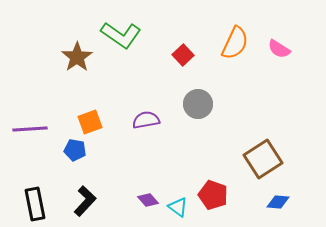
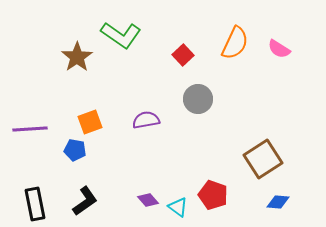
gray circle: moved 5 px up
black L-shape: rotated 12 degrees clockwise
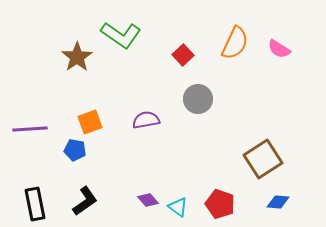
red pentagon: moved 7 px right, 9 px down
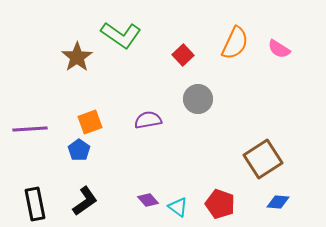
purple semicircle: moved 2 px right
blue pentagon: moved 4 px right; rotated 25 degrees clockwise
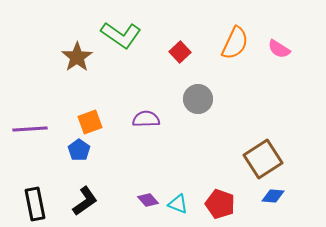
red square: moved 3 px left, 3 px up
purple semicircle: moved 2 px left, 1 px up; rotated 8 degrees clockwise
blue diamond: moved 5 px left, 6 px up
cyan triangle: moved 3 px up; rotated 15 degrees counterclockwise
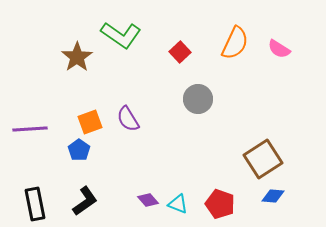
purple semicircle: moved 18 px left; rotated 120 degrees counterclockwise
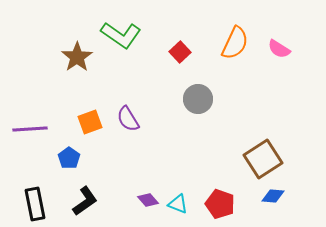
blue pentagon: moved 10 px left, 8 px down
